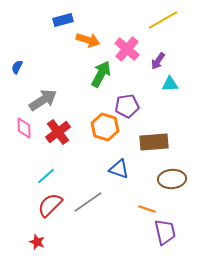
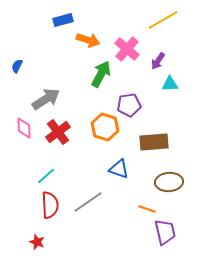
blue semicircle: moved 1 px up
gray arrow: moved 3 px right, 1 px up
purple pentagon: moved 2 px right, 1 px up
brown ellipse: moved 3 px left, 3 px down
red semicircle: rotated 132 degrees clockwise
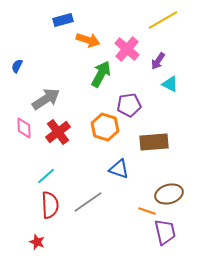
cyan triangle: rotated 30 degrees clockwise
brown ellipse: moved 12 px down; rotated 12 degrees counterclockwise
orange line: moved 2 px down
